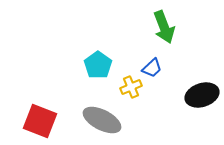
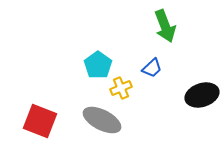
green arrow: moved 1 px right, 1 px up
yellow cross: moved 10 px left, 1 px down
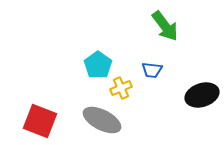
green arrow: rotated 16 degrees counterclockwise
blue trapezoid: moved 2 px down; rotated 50 degrees clockwise
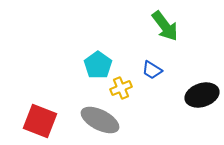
blue trapezoid: rotated 25 degrees clockwise
gray ellipse: moved 2 px left
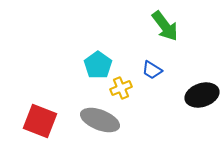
gray ellipse: rotated 6 degrees counterclockwise
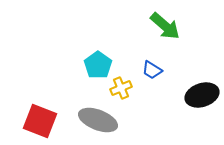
green arrow: rotated 12 degrees counterclockwise
gray ellipse: moved 2 px left
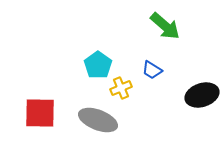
red square: moved 8 px up; rotated 20 degrees counterclockwise
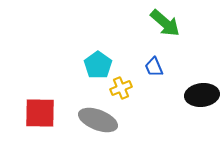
green arrow: moved 3 px up
blue trapezoid: moved 2 px right, 3 px up; rotated 35 degrees clockwise
black ellipse: rotated 12 degrees clockwise
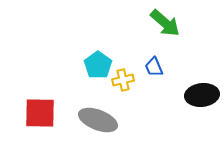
yellow cross: moved 2 px right, 8 px up; rotated 10 degrees clockwise
